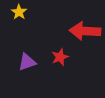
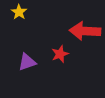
red star: moved 3 px up
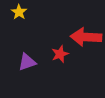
red arrow: moved 1 px right, 6 px down
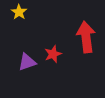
red arrow: rotated 80 degrees clockwise
red star: moved 7 px left
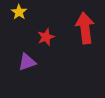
red arrow: moved 1 px left, 9 px up
red star: moved 7 px left, 17 px up
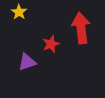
red arrow: moved 4 px left
red star: moved 5 px right, 7 px down
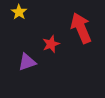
red arrow: rotated 16 degrees counterclockwise
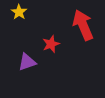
red arrow: moved 2 px right, 3 px up
